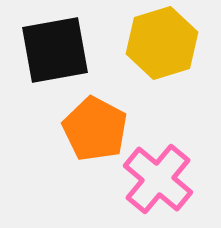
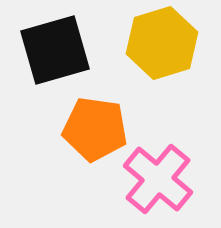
black square: rotated 6 degrees counterclockwise
orange pentagon: rotated 20 degrees counterclockwise
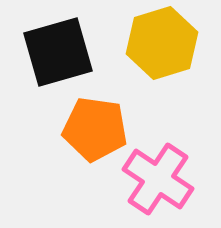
black square: moved 3 px right, 2 px down
pink cross: rotated 6 degrees counterclockwise
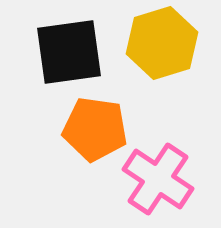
black square: moved 11 px right; rotated 8 degrees clockwise
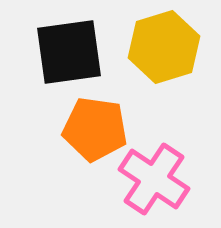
yellow hexagon: moved 2 px right, 4 px down
pink cross: moved 4 px left
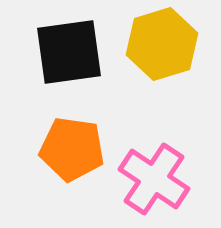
yellow hexagon: moved 2 px left, 3 px up
orange pentagon: moved 23 px left, 20 px down
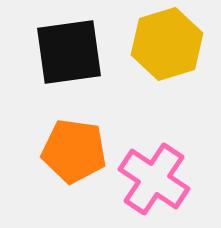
yellow hexagon: moved 5 px right
orange pentagon: moved 2 px right, 2 px down
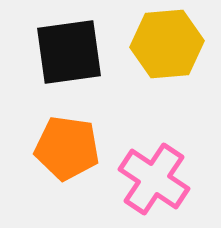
yellow hexagon: rotated 12 degrees clockwise
orange pentagon: moved 7 px left, 3 px up
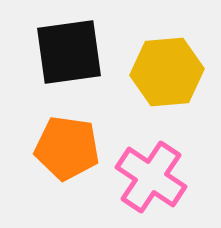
yellow hexagon: moved 28 px down
pink cross: moved 3 px left, 2 px up
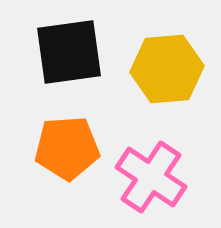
yellow hexagon: moved 3 px up
orange pentagon: rotated 12 degrees counterclockwise
